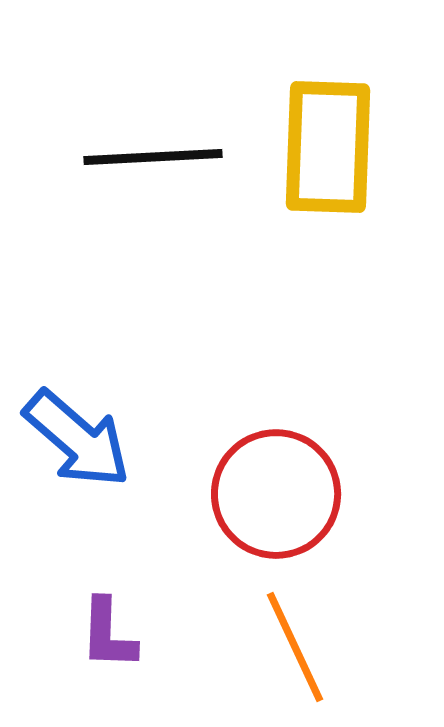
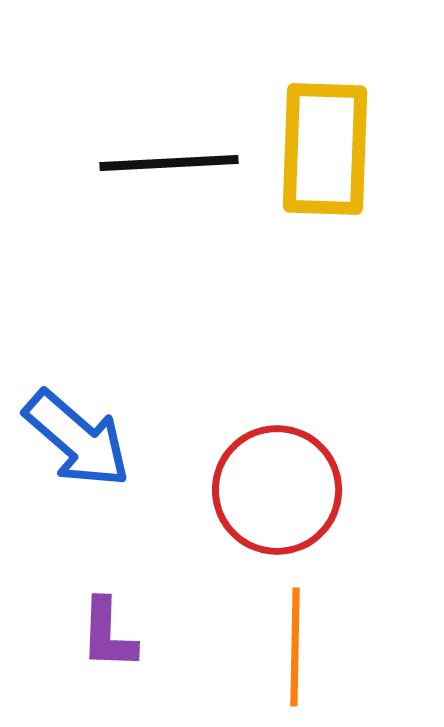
yellow rectangle: moved 3 px left, 2 px down
black line: moved 16 px right, 6 px down
red circle: moved 1 px right, 4 px up
orange line: rotated 26 degrees clockwise
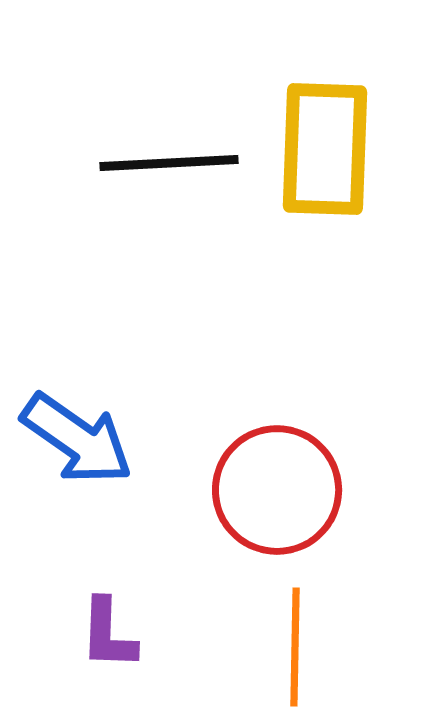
blue arrow: rotated 6 degrees counterclockwise
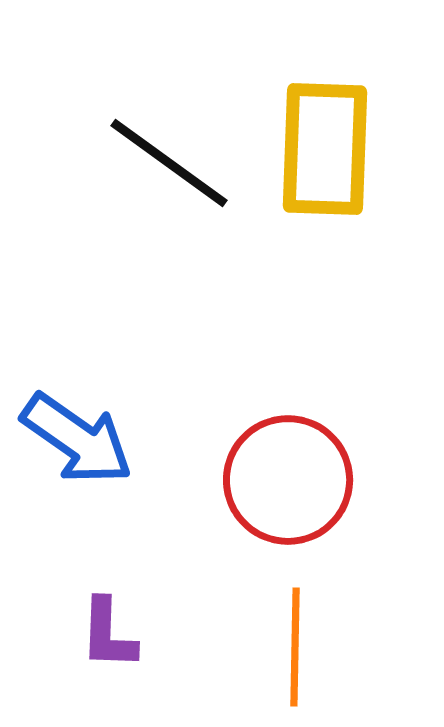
black line: rotated 39 degrees clockwise
red circle: moved 11 px right, 10 px up
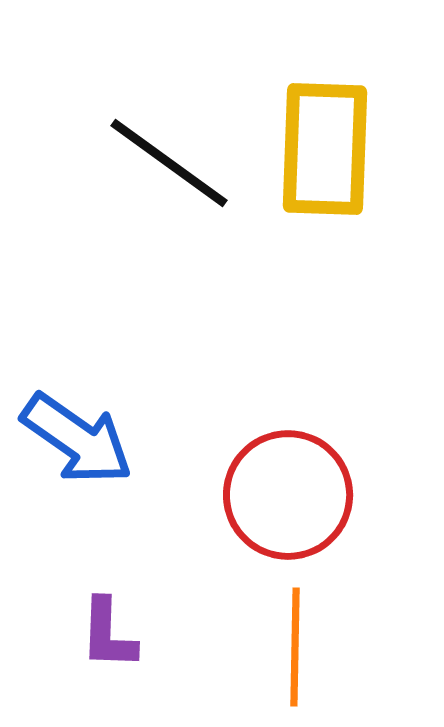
red circle: moved 15 px down
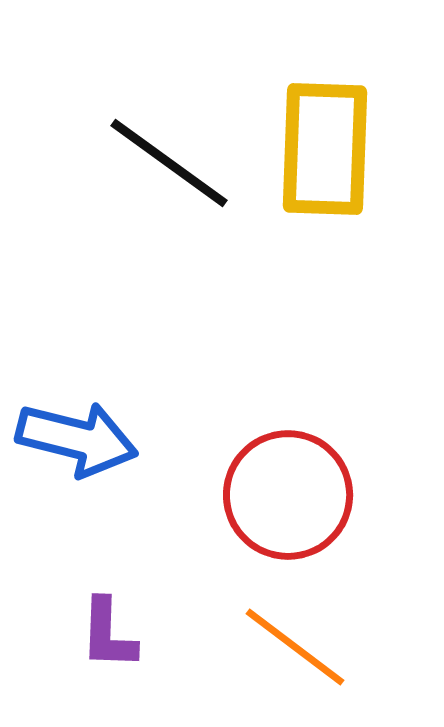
blue arrow: rotated 21 degrees counterclockwise
orange line: rotated 54 degrees counterclockwise
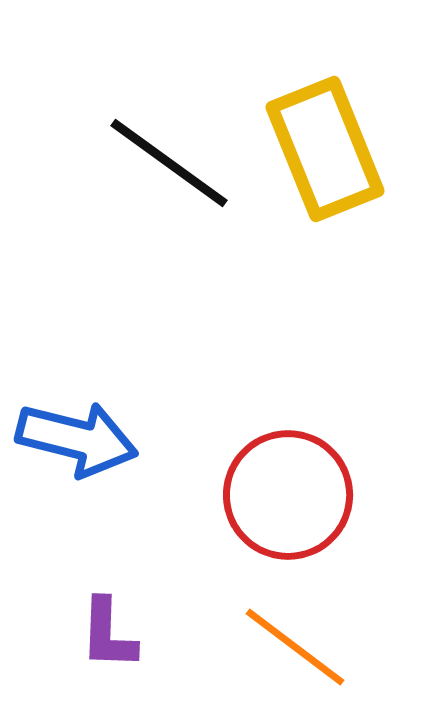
yellow rectangle: rotated 24 degrees counterclockwise
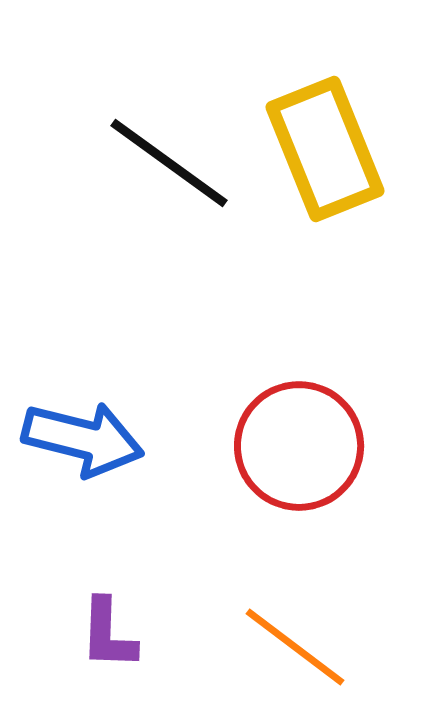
blue arrow: moved 6 px right
red circle: moved 11 px right, 49 px up
